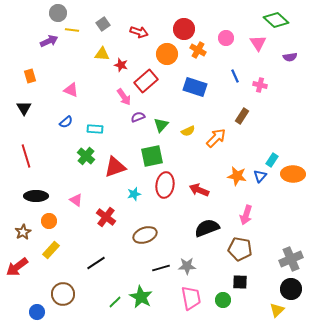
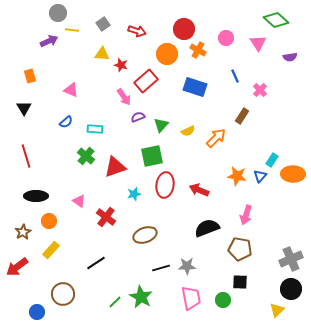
red arrow at (139, 32): moved 2 px left, 1 px up
pink cross at (260, 85): moved 5 px down; rotated 32 degrees clockwise
pink triangle at (76, 200): moved 3 px right, 1 px down
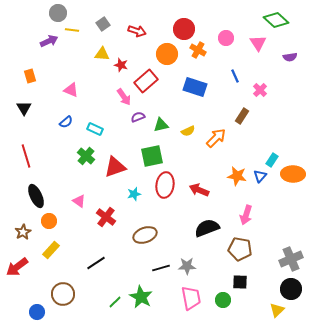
green triangle at (161, 125): rotated 35 degrees clockwise
cyan rectangle at (95, 129): rotated 21 degrees clockwise
black ellipse at (36, 196): rotated 65 degrees clockwise
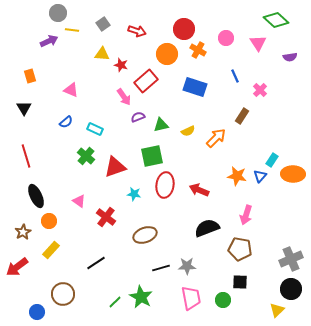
cyan star at (134, 194): rotated 24 degrees clockwise
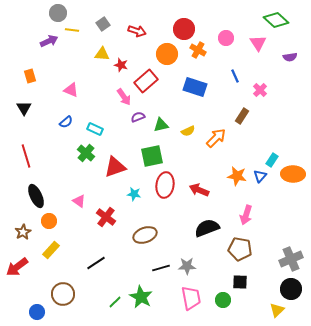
green cross at (86, 156): moved 3 px up
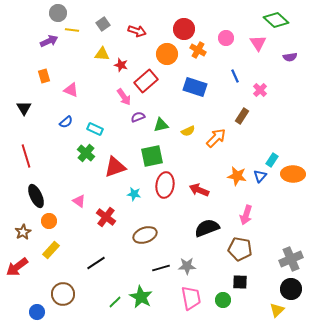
orange rectangle at (30, 76): moved 14 px right
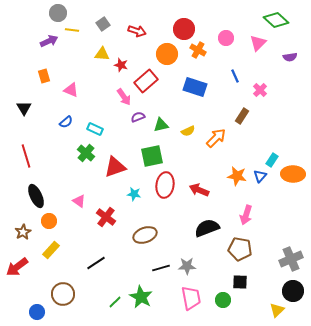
pink triangle at (258, 43): rotated 18 degrees clockwise
black circle at (291, 289): moved 2 px right, 2 px down
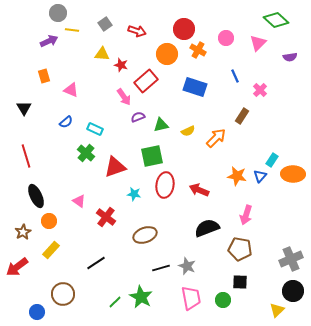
gray square at (103, 24): moved 2 px right
gray star at (187, 266): rotated 24 degrees clockwise
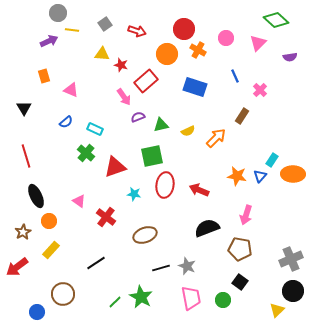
black square at (240, 282): rotated 35 degrees clockwise
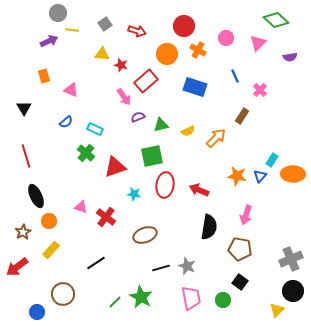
red circle at (184, 29): moved 3 px up
pink triangle at (79, 201): moved 2 px right, 6 px down; rotated 16 degrees counterclockwise
black semicircle at (207, 228): moved 2 px right, 1 px up; rotated 120 degrees clockwise
